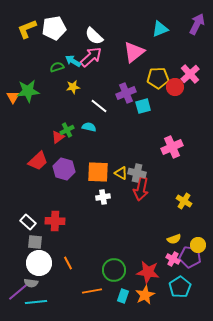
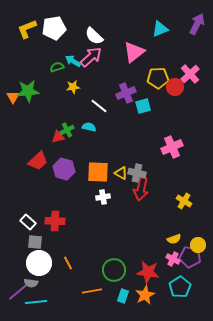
red triangle at (58, 137): rotated 24 degrees clockwise
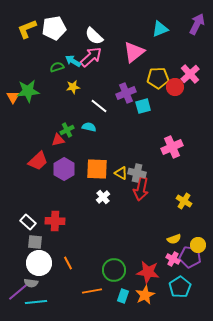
red triangle at (58, 137): moved 3 px down
purple hexagon at (64, 169): rotated 15 degrees clockwise
orange square at (98, 172): moved 1 px left, 3 px up
white cross at (103, 197): rotated 32 degrees counterclockwise
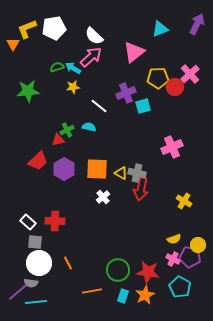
cyan arrow at (73, 61): moved 7 px down
orange triangle at (13, 97): moved 53 px up
green circle at (114, 270): moved 4 px right
cyan pentagon at (180, 287): rotated 10 degrees counterclockwise
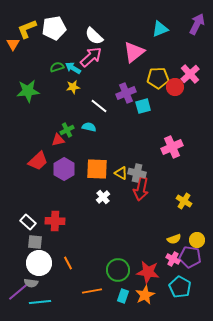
yellow circle at (198, 245): moved 1 px left, 5 px up
cyan line at (36, 302): moved 4 px right
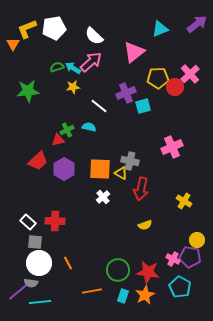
purple arrow at (197, 24): rotated 25 degrees clockwise
pink arrow at (91, 57): moved 5 px down
orange square at (97, 169): moved 3 px right
gray cross at (137, 173): moved 7 px left, 12 px up
yellow semicircle at (174, 239): moved 29 px left, 14 px up
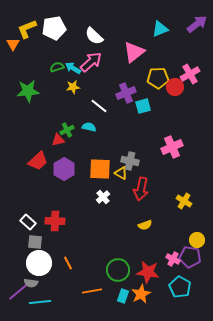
pink cross at (190, 74): rotated 12 degrees clockwise
orange star at (145, 295): moved 4 px left, 1 px up
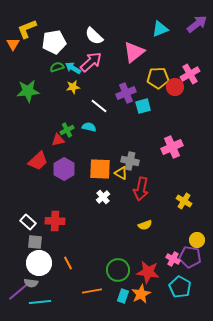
white pentagon at (54, 28): moved 14 px down
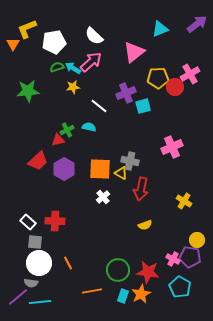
purple line at (18, 292): moved 5 px down
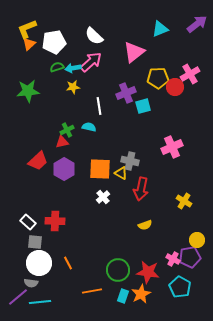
orange triangle at (13, 44): moved 16 px right; rotated 16 degrees clockwise
cyan arrow at (73, 68): rotated 42 degrees counterclockwise
white line at (99, 106): rotated 42 degrees clockwise
red triangle at (58, 140): moved 4 px right, 2 px down
purple pentagon at (190, 257): rotated 20 degrees counterclockwise
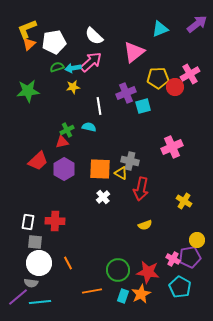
white rectangle at (28, 222): rotated 56 degrees clockwise
